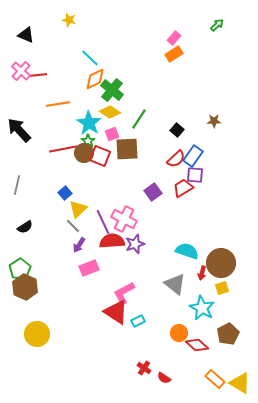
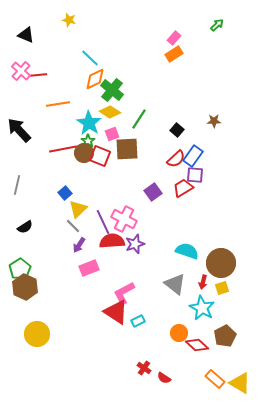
red arrow at (202, 273): moved 1 px right, 9 px down
brown pentagon at (228, 334): moved 3 px left, 2 px down
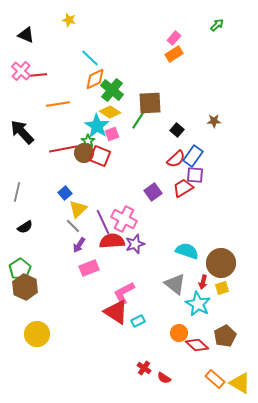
cyan star at (89, 123): moved 8 px right, 3 px down
black arrow at (19, 130): moved 3 px right, 2 px down
brown square at (127, 149): moved 23 px right, 46 px up
gray line at (17, 185): moved 7 px down
cyan star at (202, 308): moved 4 px left, 4 px up
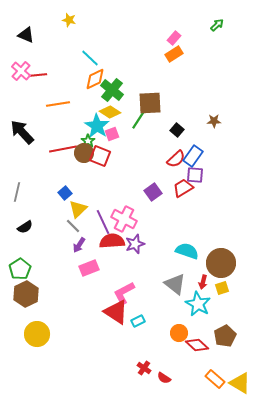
brown hexagon at (25, 287): moved 1 px right, 7 px down; rotated 10 degrees clockwise
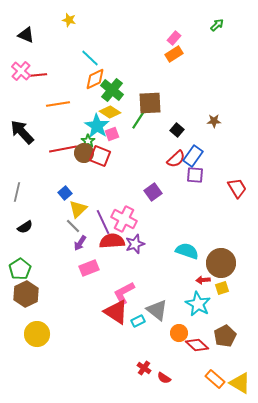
red trapezoid at (183, 188): moved 54 px right; rotated 90 degrees clockwise
purple arrow at (79, 245): moved 1 px right, 2 px up
red arrow at (203, 282): moved 2 px up; rotated 72 degrees clockwise
gray triangle at (175, 284): moved 18 px left, 26 px down
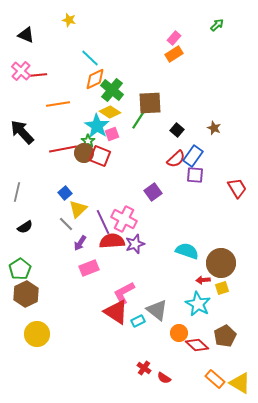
brown star at (214, 121): moved 7 px down; rotated 24 degrees clockwise
gray line at (73, 226): moved 7 px left, 2 px up
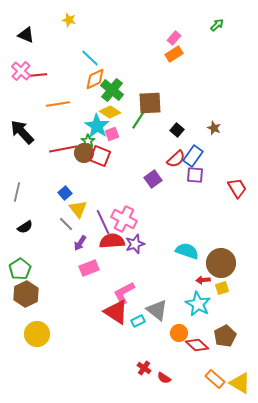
purple square at (153, 192): moved 13 px up
yellow triangle at (78, 209): rotated 24 degrees counterclockwise
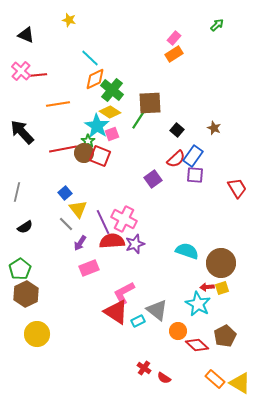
red arrow at (203, 280): moved 4 px right, 7 px down
orange circle at (179, 333): moved 1 px left, 2 px up
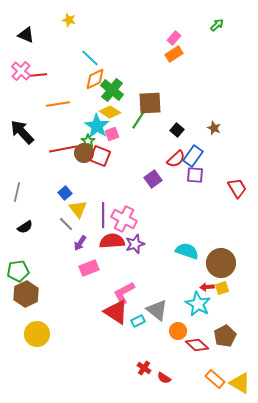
purple line at (103, 222): moved 7 px up; rotated 25 degrees clockwise
green pentagon at (20, 269): moved 2 px left, 2 px down; rotated 25 degrees clockwise
